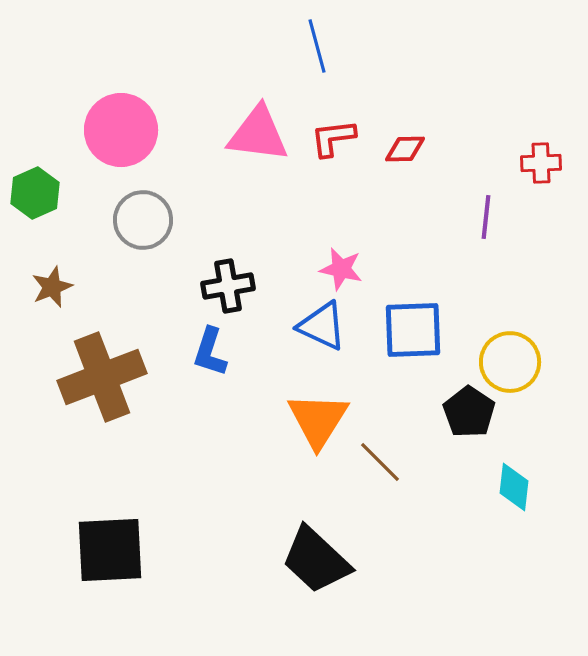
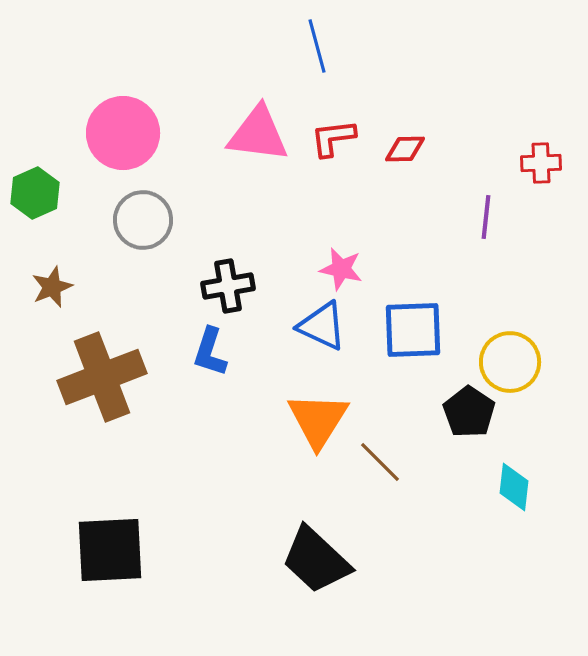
pink circle: moved 2 px right, 3 px down
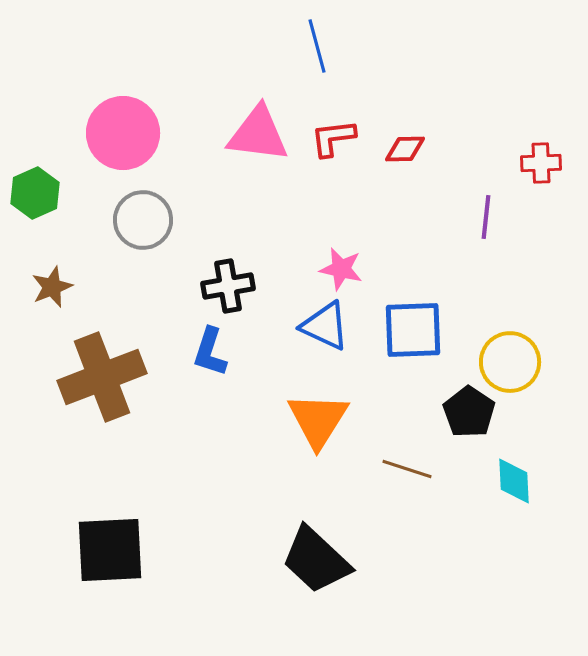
blue triangle: moved 3 px right
brown line: moved 27 px right, 7 px down; rotated 27 degrees counterclockwise
cyan diamond: moved 6 px up; rotated 9 degrees counterclockwise
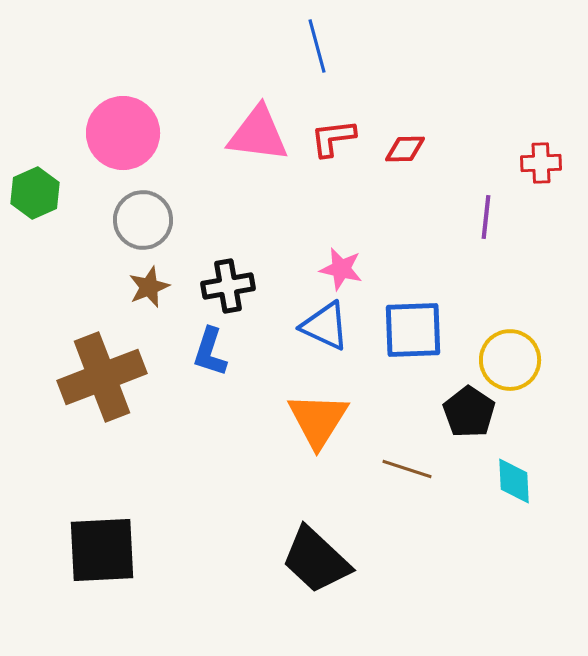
brown star: moved 97 px right
yellow circle: moved 2 px up
black square: moved 8 px left
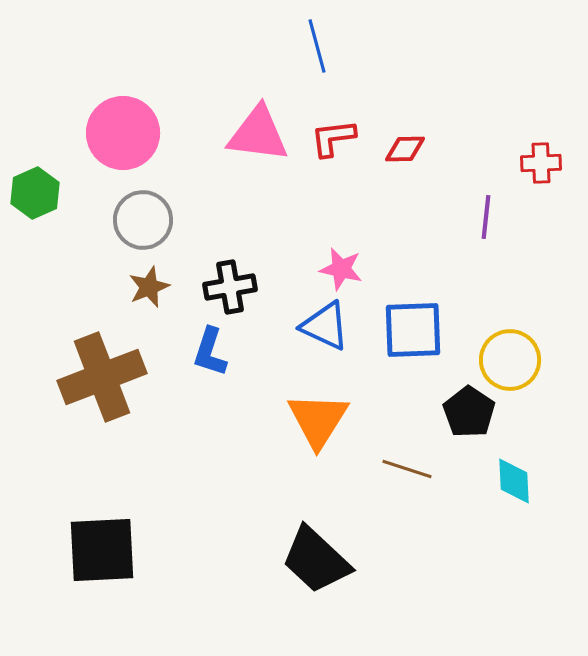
black cross: moved 2 px right, 1 px down
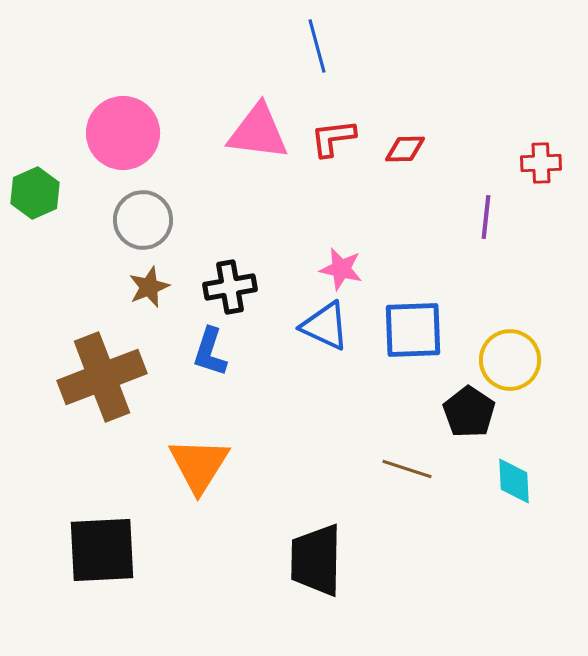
pink triangle: moved 2 px up
orange triangle: moved 119 px left, 45 px down
black trapezoid: rotated 48 degrees clockwise
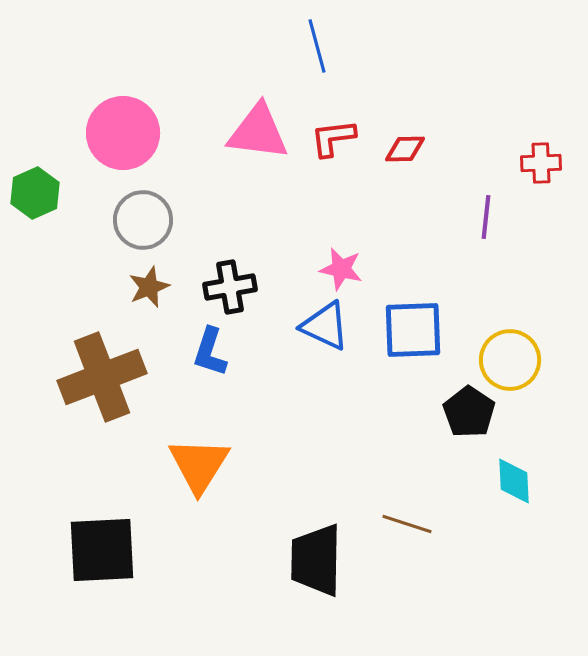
brown line: moved 55 px down
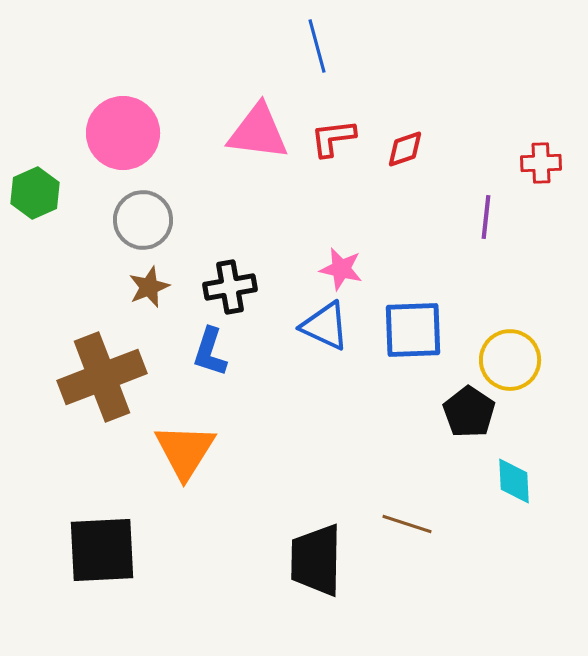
red diamond: rotated 18 degrees counterclockwise
orange triangle: moved 14 px left, 14 px up
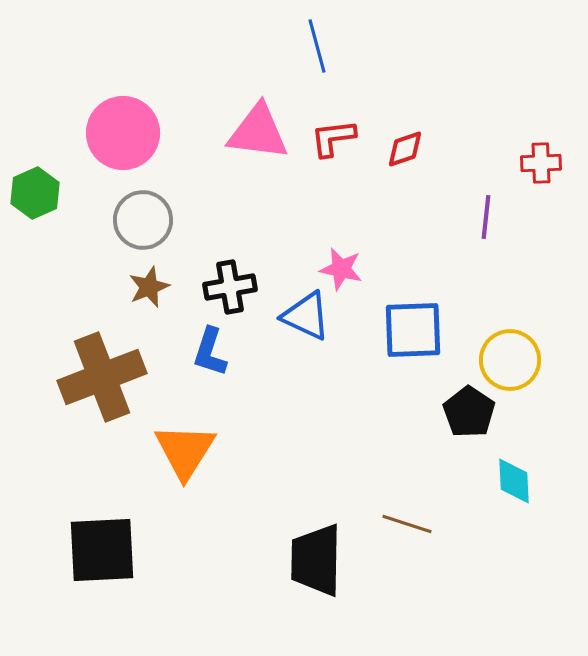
blue triangle: moved 19 px left, 10 px up
